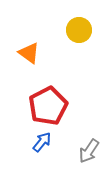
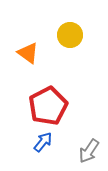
yellow circle: moved 9 px left, 5 px down
orange triangle: moved 1 px left
blue arrow: moved 1 px right
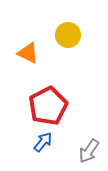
yellow circle: moved 2 px left
orange triangle: rotated 10 degrees counterclockwise
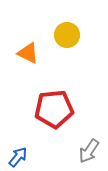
yellow circle: moved 1 px left
red pentagon: moved 6 px right, 3 px down; rotated 21 degrees clockwise
blue arrow: moved 25 px left, 15 px down
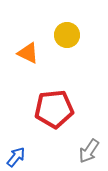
blue arrow: moved 2 px left
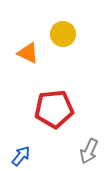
yellow circle: moved 4 px left, 1 px up
gray arrow: rotated 10 degrees counterclockwise
blue arrow: moved 5 px right, 1 px up
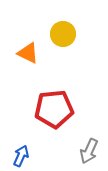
blue arrow: rotated 15 degrees counterclockwise
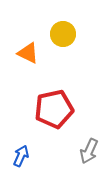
red pentagon: rotated 6 degrees counterclockwise
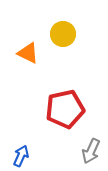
red pentagon: moved 11 px right
gray arrow: moved 2 px right
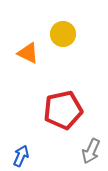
red pentagon: moved 2 px left, 1 px down
